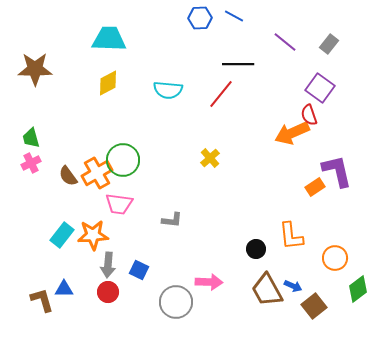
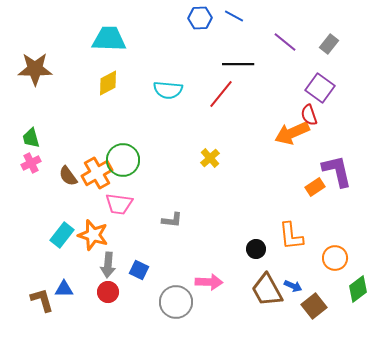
orange star: rotated 20 degrees clockwise
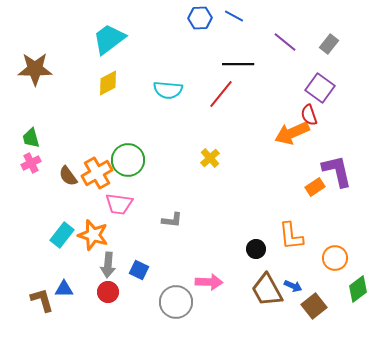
cyan trapezoid: rotated 39 degrees counterclockwise
green circle: moved 5 px right
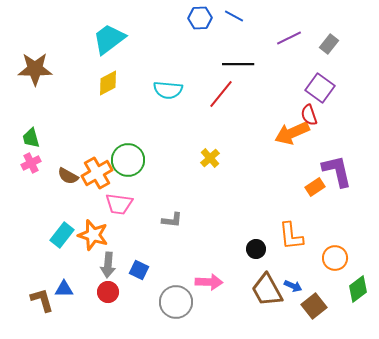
purple line: moved 4 px right, 4 px up; rotated 65 degrees counterclockwise
brown semicircle: rotated 25 degrees counterclockwise
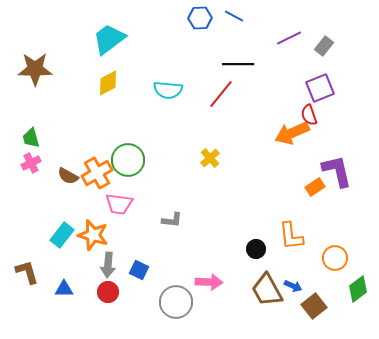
gray rectangle: moved 5 px left, 2 px down
purple square: rotated 32 degrees clockwise
brown L-shape: moved 15 px left, 28 px up
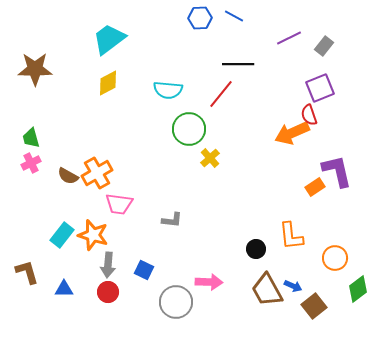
green circle: moved 61 px right, 31 px up
blue square: moved 5 px right
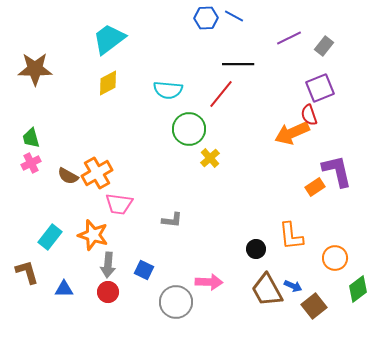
blue hexagon: moved 6 px right
cyan rectangle: moved 12 px left, 2 px down
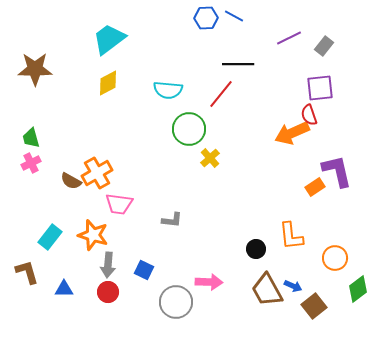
purple square: rotated 16 degrees clockwise
brown semicircle: moved 3 px right, 5 px down
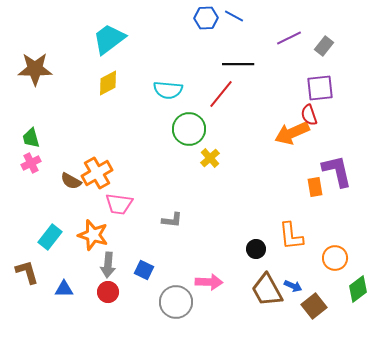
orange rectangle: rotated 66 degrees counterclockwise
